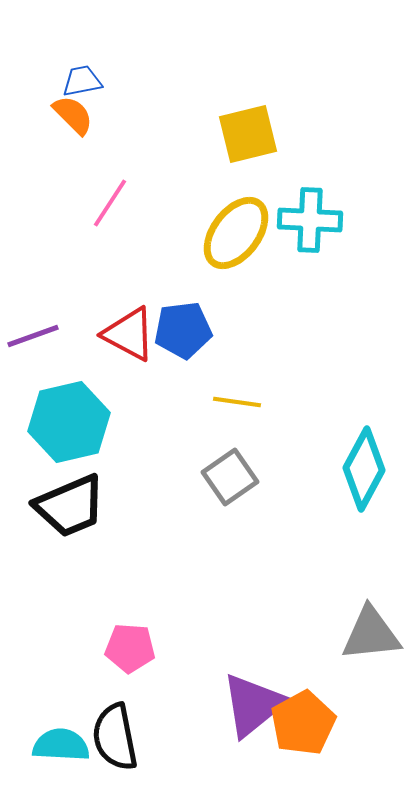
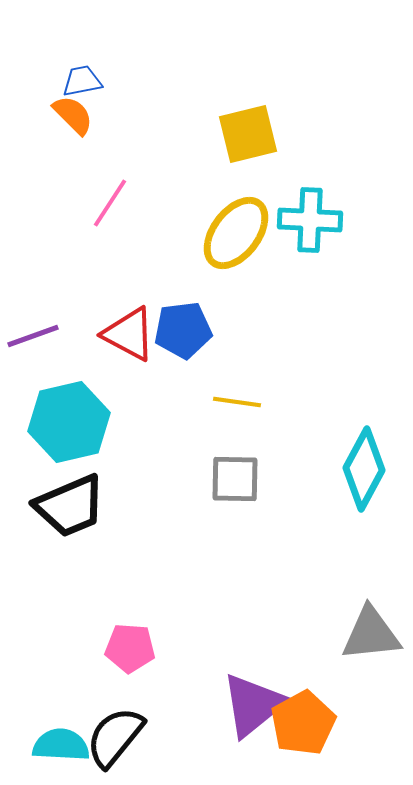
gray square: moved 5 px right, 2 px down; rotated 36 degrees clockwise
black semicircle: rotated 50 degrees clockwise
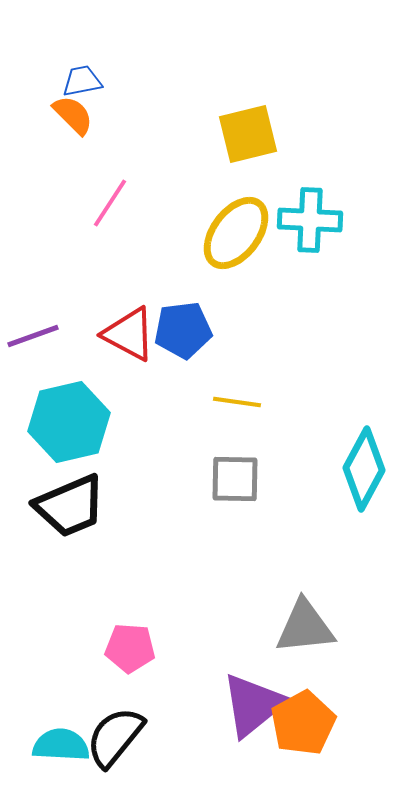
gray triangle: moved 66 px left, 7 px up
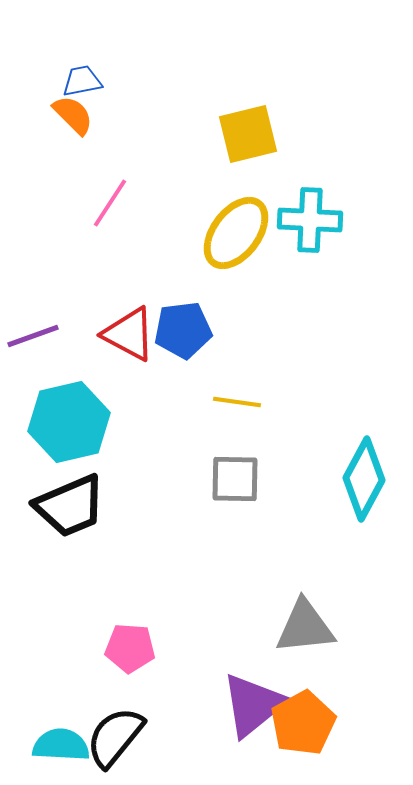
cyan diamond: moved 10 px down
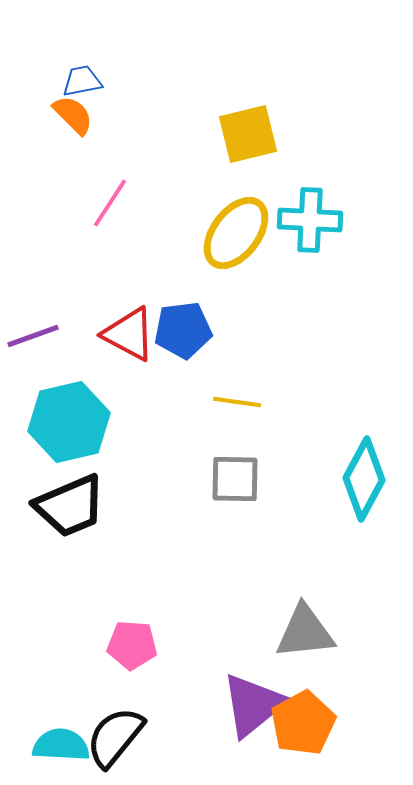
gray triangle: moved 5 px down
pink pentagon: moved 2 px right, 3 px up
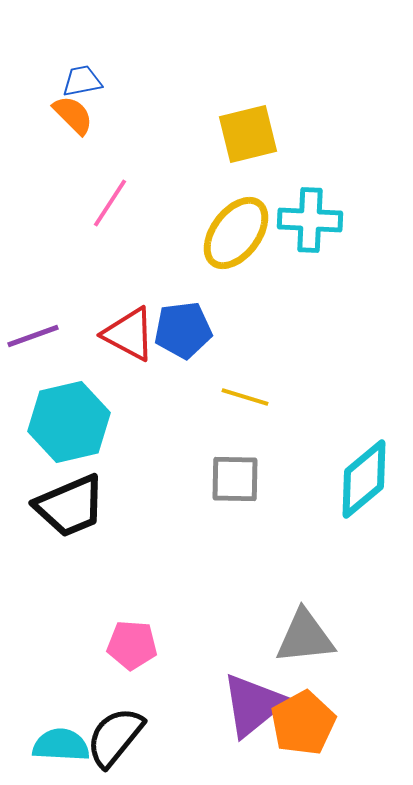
yellow line: moved 8 px right, 5 px up; rotated 9 degrees clockwise
cyan diamond: rotated 22 degrees clockwise
gray triangle: moved 5 px down
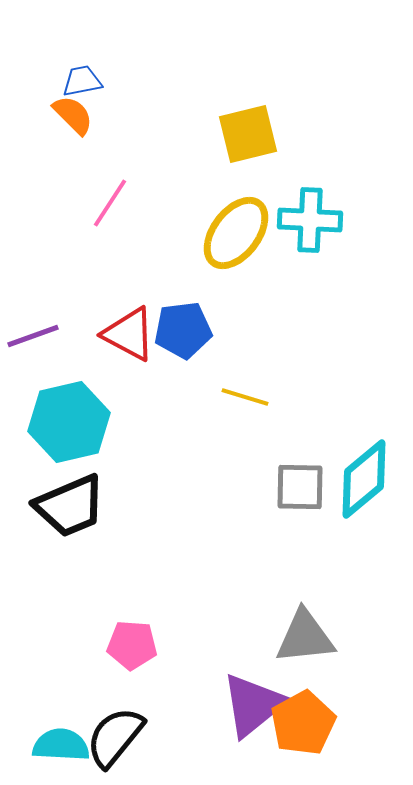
gray square: moved 65 px right, 8 px down
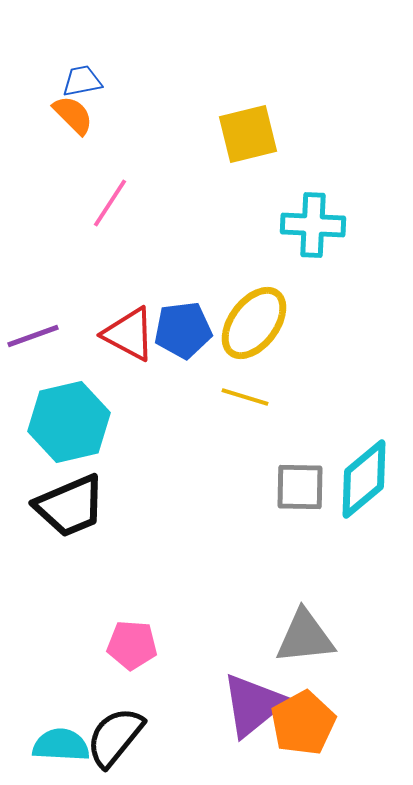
cyan cross: moved 3 px right, 5 px down
yellow ellipse: moved 18 px right, 90 px down
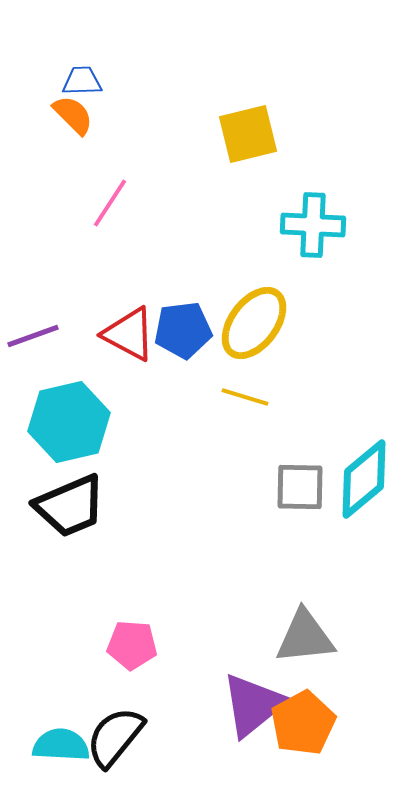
blue trapezoid: rotated 9 degrees clockwise
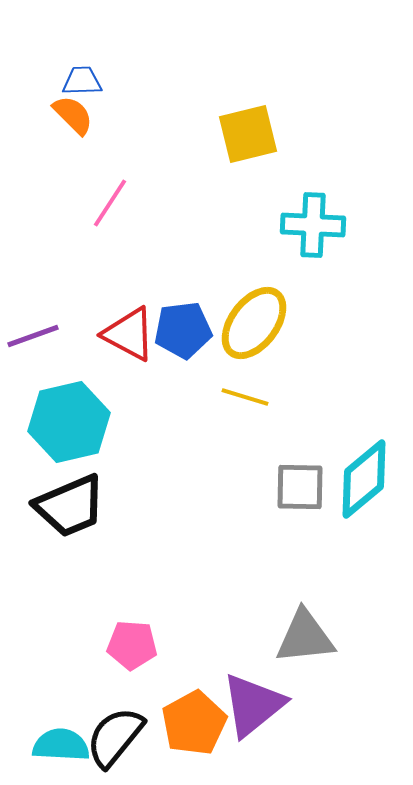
orange pentagon: moved 109 px left
